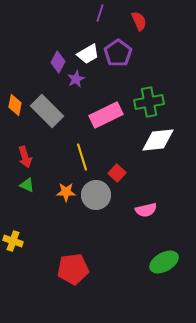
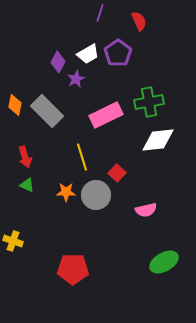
red pentagon: rotated 8 degrees clockwise
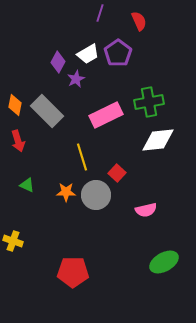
red arrow: moved 7 px left, 16 px up
red pentagon: moved 3 px down
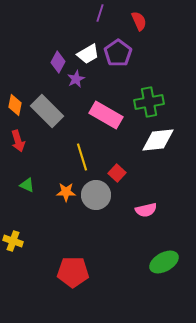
pink rectangle: rotated 56 degrees clockwise
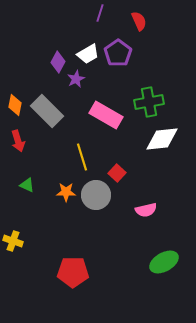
white diamond: moved 4 px right, 1 px up
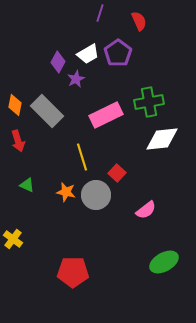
pink rectangle: rotated 56 degrees counterclockwise
orange star: rotated 12 degrees clockwise
pink semicircle: rotated 25 degrees counterclockwise
yellow cross: moved 2 px up; rotated 18 degrees clockwise
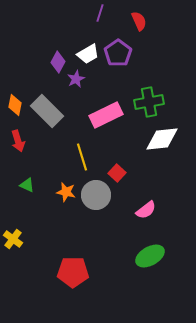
green ellipse: moved 14 px left, 6 px up
